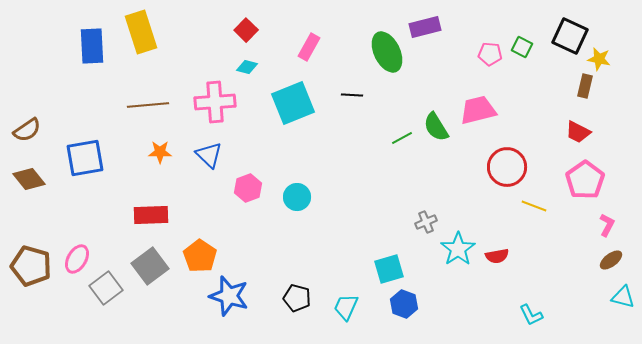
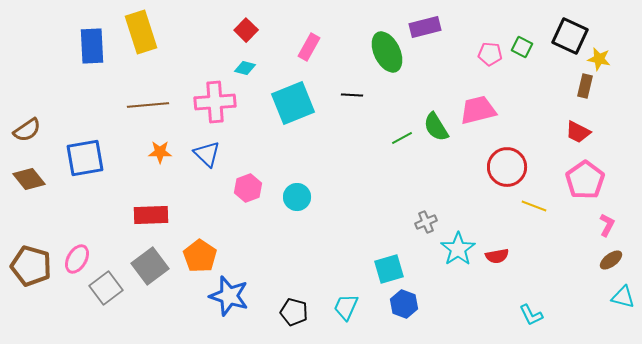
cyan diamond at (247, 67): moved 2 px left, 1 px down
blue triangle at (209, 155): moved 2 px left, 1 px up
black pentagon at (297, 298): moved 3 px left, 14 px down
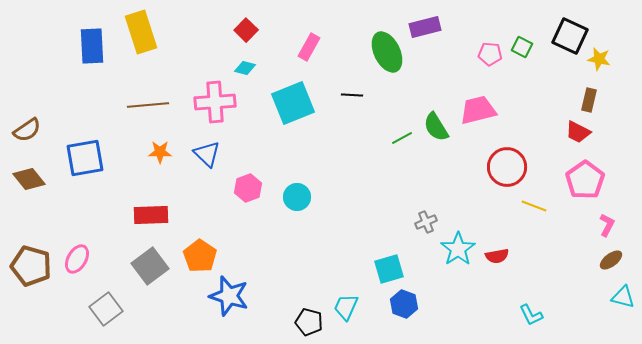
brown rectangle at (585, 86): moved 4 px right, 14 px down
gray square at (106, 288): moved 21 px down
black pentagon at (294, 312): moved 15 px right, 10 px down
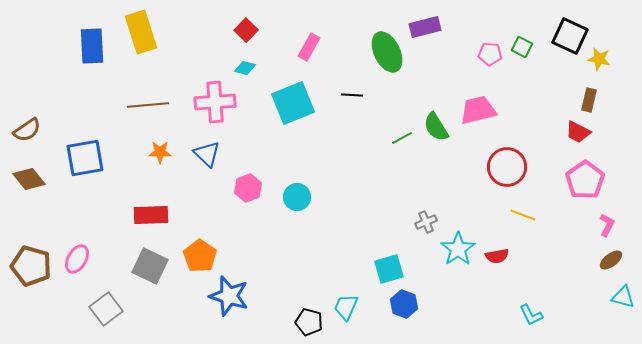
yellow line at (534, 206): moved 11 px left, 9 px down
gray square at (150, 266): rotated 27 degrees counterclockwise
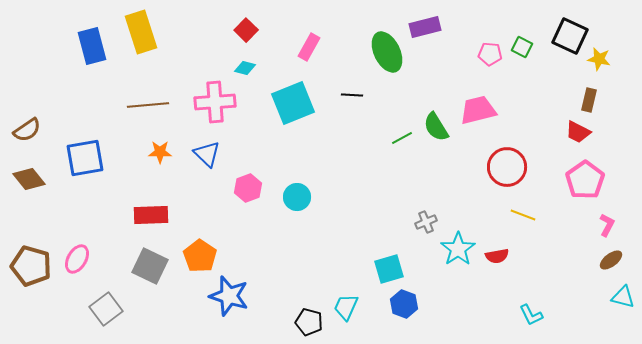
blue rectangle at (92, 46): rotated 12 degrees counterclockwise
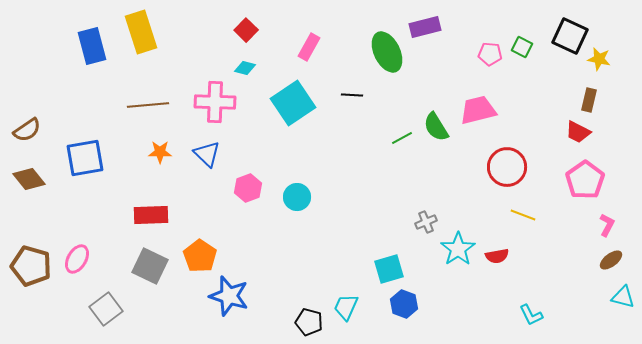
pink cross at (215, 102): rotated 6 degrees clockwise
cyan square at (293, 103): rotated 12 degrees counterclockwise
